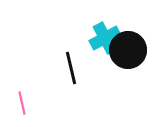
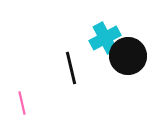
black circle: moved 6 px down
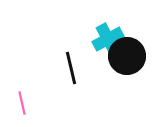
cyan cross: moved 3 px right, 1 px down
black circle: moved 1 px left
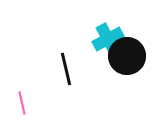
black line: moved 5 px left, 1 px down
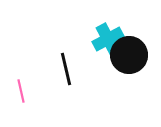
black circle: moved 2 px right, 1 px up
pink line: moved 1 px left, 12 px up
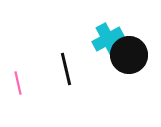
pink line: moved 3 px left, 8 px up
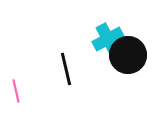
black circle: moved 1 px left
pink line: moved 2 px left, 8 px down
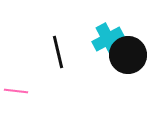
black line: moved 8 px left, 17 px up
pink line: rotated 70 degrees counterclockwise
